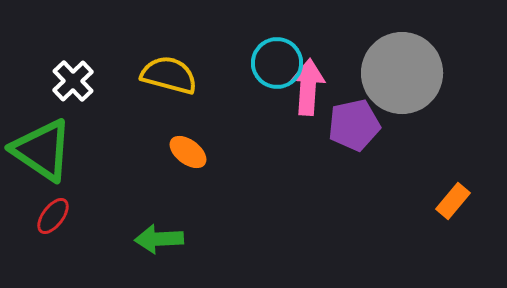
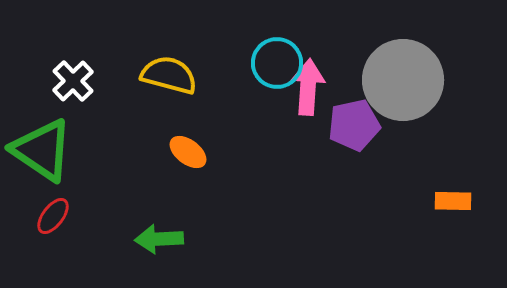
gray circle: moved 1 px right, 7 px down
orange rectangle: rotated 51 degrees clockwise
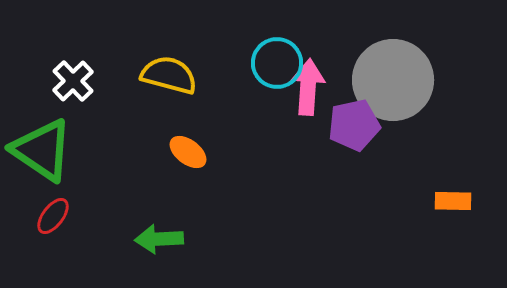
gray circle: moved 10 px left
